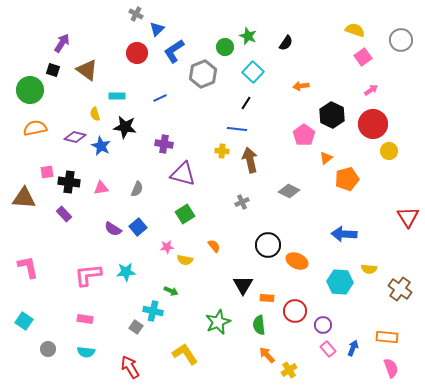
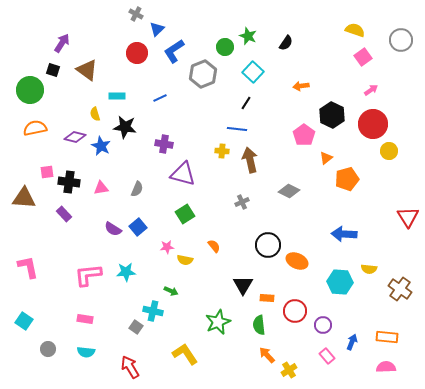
blue arrow at (353, 348): moved 1 px left, 6 px up
pink rectangle at (328, 349): moved 1 px left, 7 px down
pink semicircle at (391, 368): moved 5 px left, 1 px up; rotated 72 degrees counterclockwise
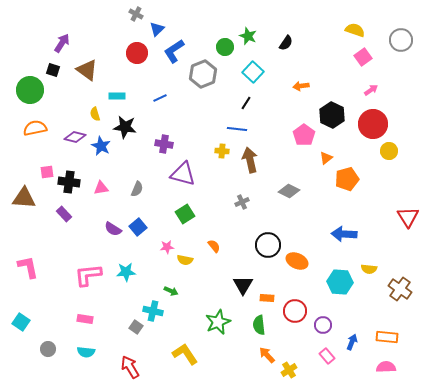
cyan square at (24, 321): moved 3 px left, 1 px down
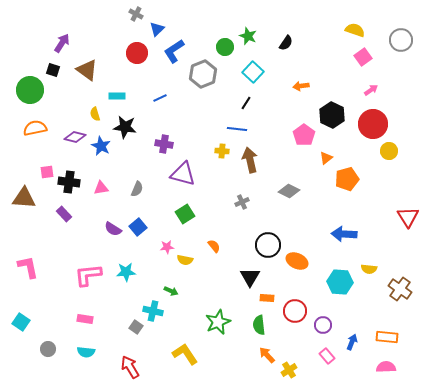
black triangle at (243, 285): moved 7 px right, 8 px up
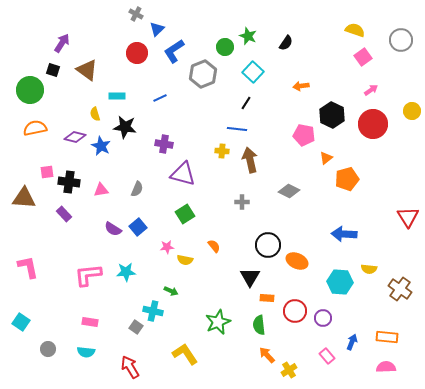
pink pentagon at (304, 135): rotated 25 degrees counterclockwise
yellow circle at (389, 151): moved 23 px right, 40 px up
pink triangle at (101, 188): moved 2 px down
gray cross at (242, 202): rotated 24 degrees clockwise
pink rectangle at (85, 319): moved 5 px right, 3 px down
purple circle at (323, 325): moved 7 px up
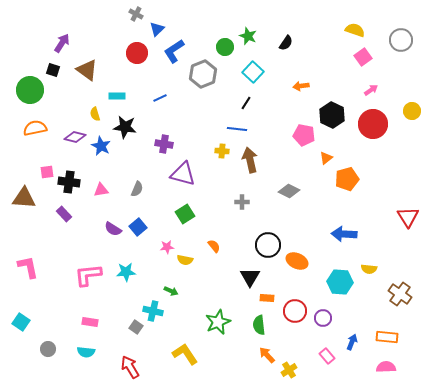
brown cross at (400, 289): moved 5 px down
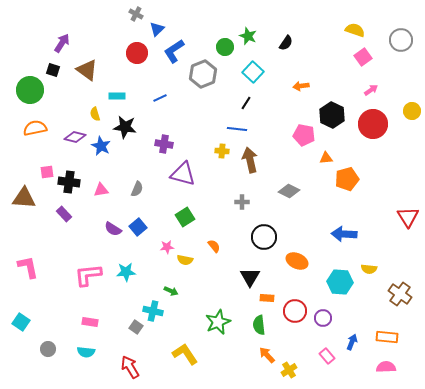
orange triangle at (326, 158): rotated 32 degrees clockwise
green square at (185, 214): moved 3 px down
black circle at (268, 245): moved 4 px left, 8 px up
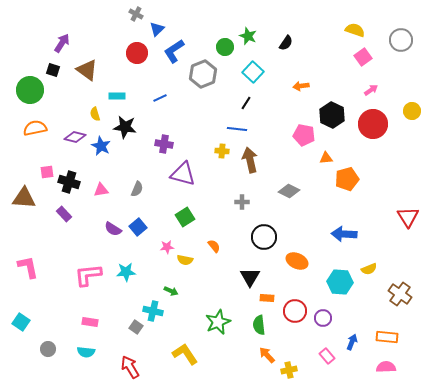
black cross at (69, 182): rotated 10 degrees clockwise
yellow semicircle at (369, 269): rotated 28 degrees counterclockwise
yellow cross at (289, 370): rotated 21 degrees clockwise
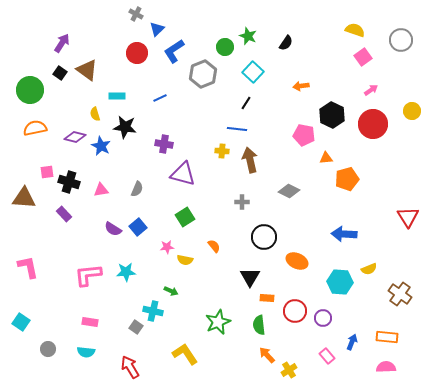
black square at (53, 70): moved 7 px right, 3 px down; rotated 16 degrees clockwise
yellow cross at (289, 370): rotated 21 degrees counterclockwise
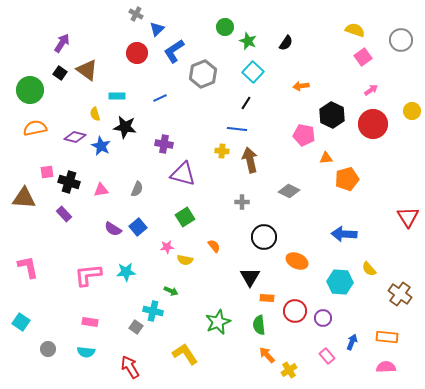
green star at (248, 36): moved 5 px down
green circle at (225, 47): moved 20 px up
yellow semicircle at (369, 269): rotated 70 degrees clockwise
